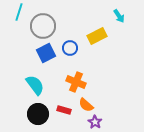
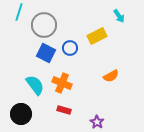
gray circle: moved 1 px right, 1 px up
blue square: rotated 36 degrees counterclockwise
orange cross: moved 14 px left, 1 px down
orange semicircle: moved 25 px right, 29 px up; rotated 70 degrees counterclockwise
black circle: moved 17 px left
purple star: moved 2 px right
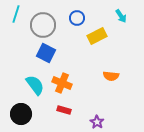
cyan line: moved 3 px left, 2 px down
cyan arrow: moved 2 px right
gray circle: moved 1 px left
blue circle: moved 7 px right, 30 px up
orange semicircle: rotated 35 degrees clockwise
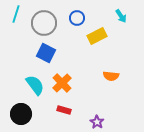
gray circle: moved 1 px right, 2 px up
orange cross: rotated 24 degrees clockwise
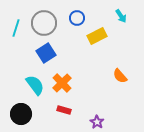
cyan line: moved 14 px down
blue square: rotated 30 degrees clockwise
orange semicircle: moved 9 px right; rotated 42 degrees clockwise
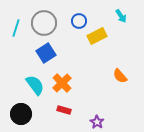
blue circle: moved 2 px right, 3 px down
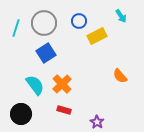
orange cross: moved 1 px down
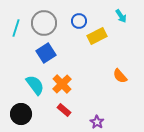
red rectangle: rotated 24 degrees clockwise
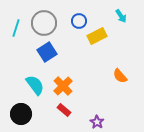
blue square: moved 1 px right, 1 px up
orange cross: moved 1 px right, 2 px down
